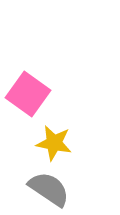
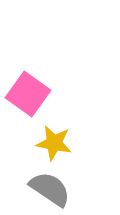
gray semicircle: moved 1 px right
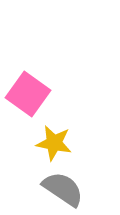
gray semicircle: moved 13 px right
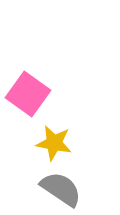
gray semicircle: moved 2 px left
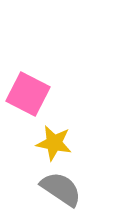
pink square: rotated 9 degrees counterclockwise
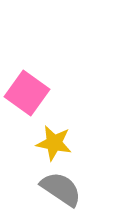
pink square: moved 1 px left, 1 px up; rotated 9 degrees clockwise
